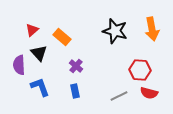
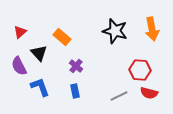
red triangle: moved 12 px left, 2 px down
purple semicircle: moved 1 px down; rotated 24 degrees counterclockwise
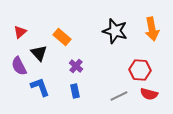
red semicircle: moved 1 px down
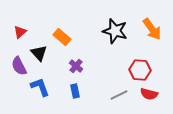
orange arrow: rotated 25 degrees counterclockwise
gray line: moved 1 px up
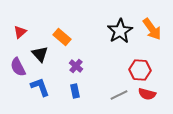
black star: moved 5 px right; rotated 25 degrees clockwise
black triangle: moved 1 px right, 1 px down
purple semicircle: moved 1 px left, 1 px down
red semicircle: moved 2 px left
